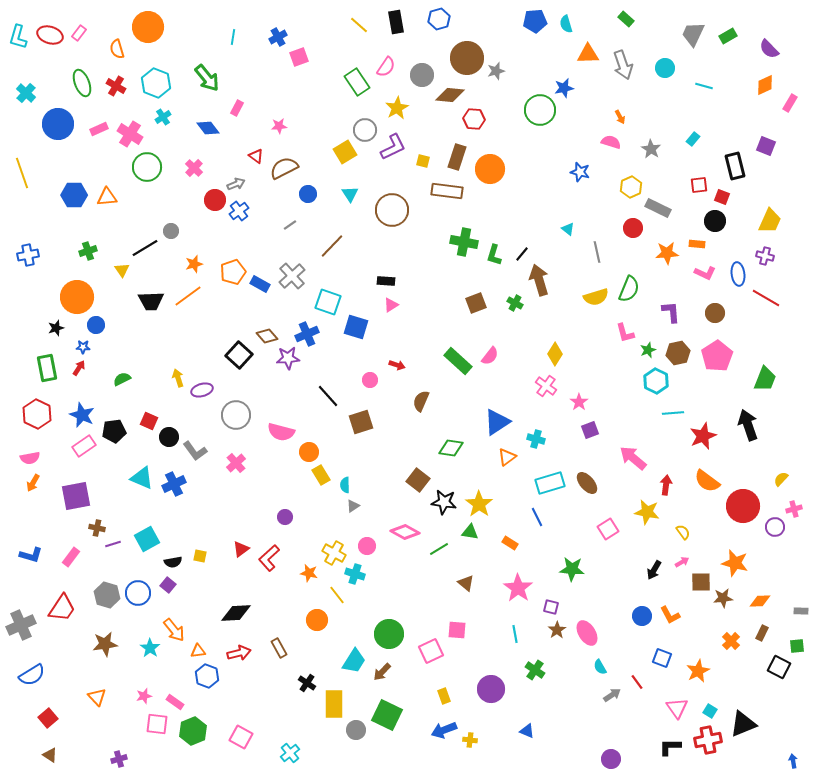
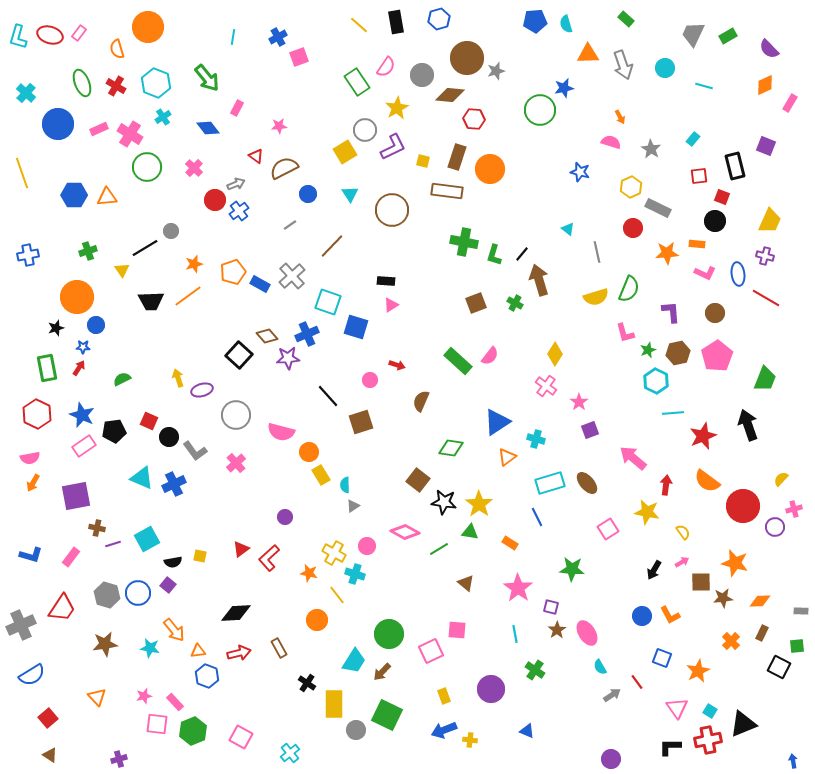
red square at (699, 185): moved 9 px up
cyan star at (150, 648): rotated 24 degrees counterclockwise
pink rectangle at (175, 702): rotated 12 degrees clockwise
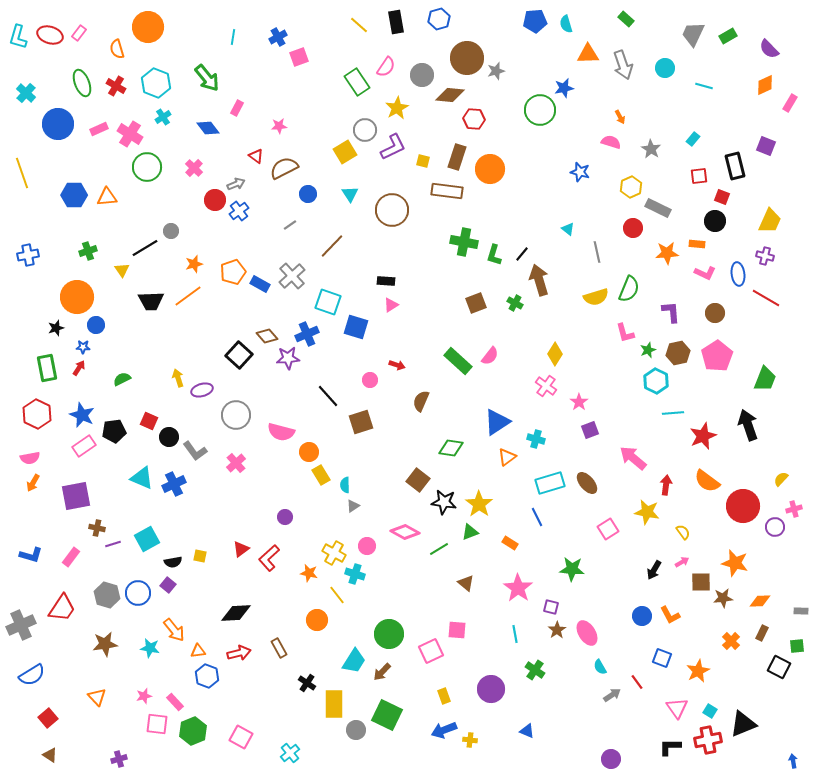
green triangle at (470, 532): rotated 30 degrees counterclockwise
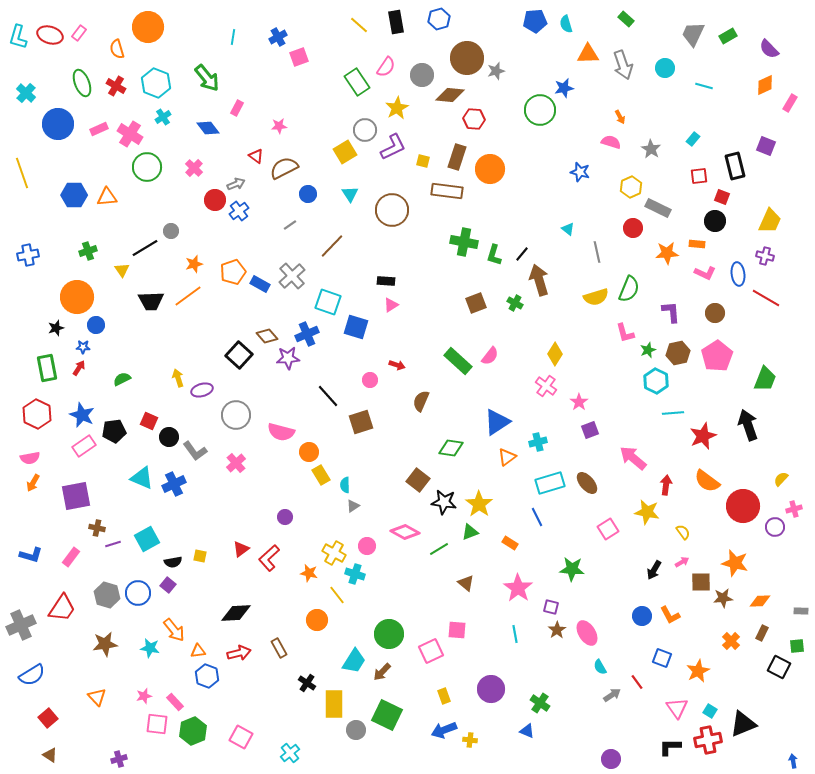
cyan cross at (536, 439): moved 2 px right, 3 px down; rotated 30 degrees counterclockwise
green cross at (535, 670): moved 5 px right, 33 px down
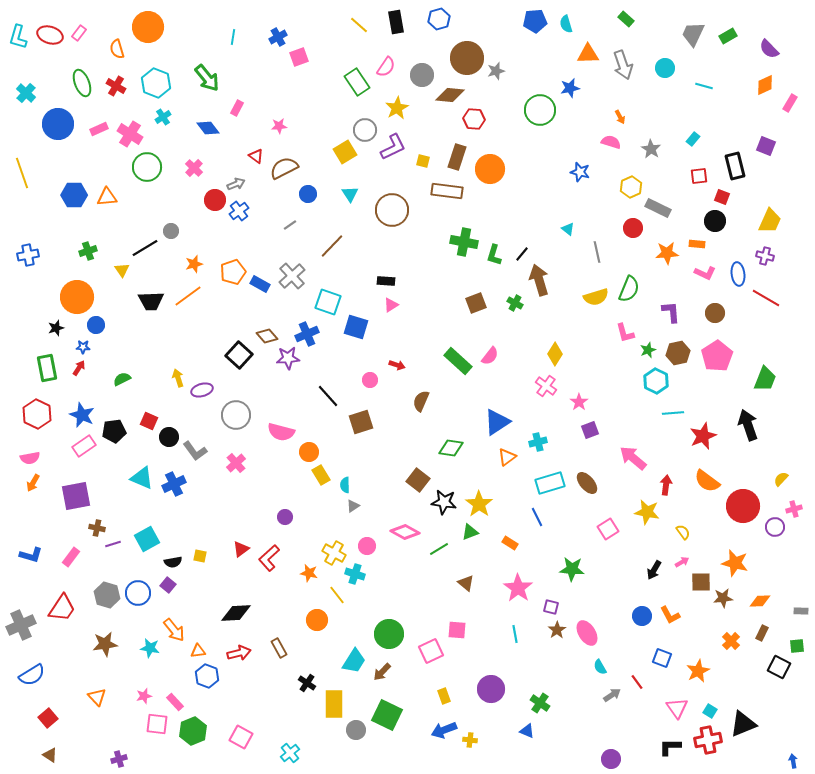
blue star at (564, 88): moved 6 px right
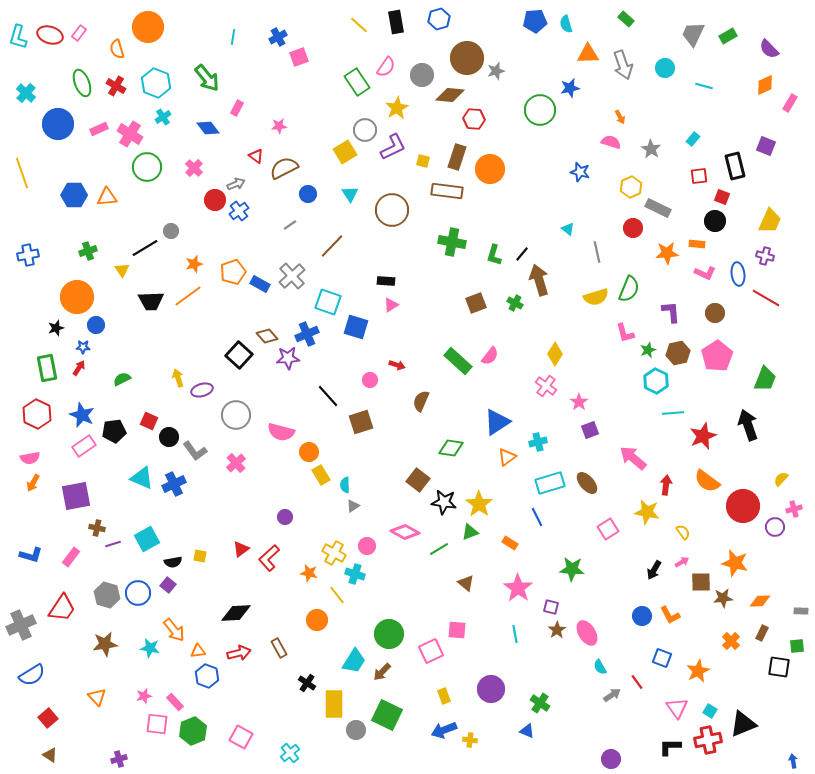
green cross at (464, 242): moved 12 px left
black square at (779, 667): rotated 20 degrees counterclockwise
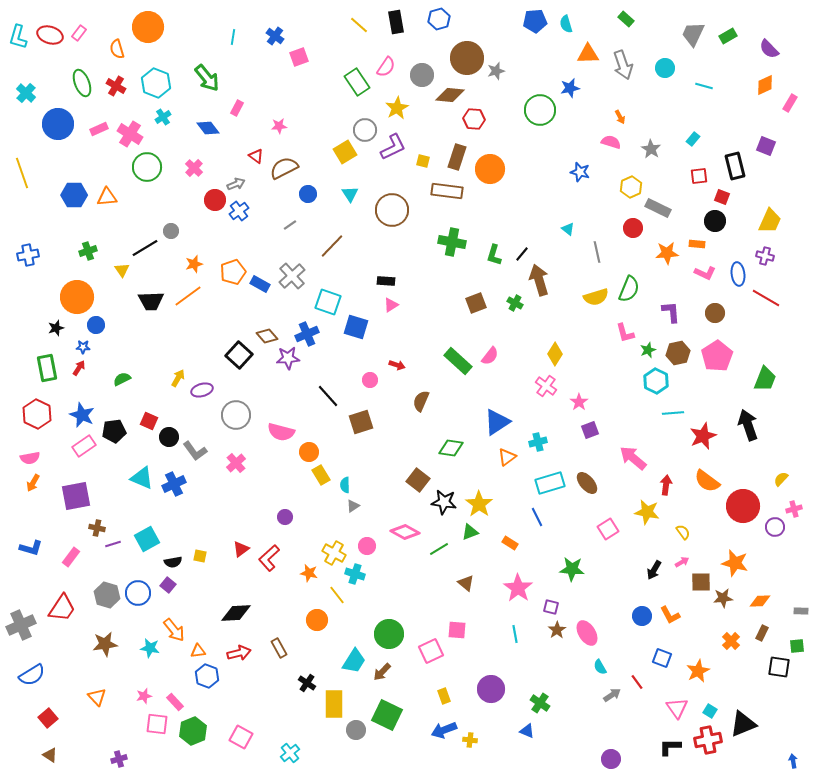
blue cross at (278, 37): moved 3 px left, 1 px up; rotated 24 degrees counterclockwise
yellow arrow at (178, 378): rotated 48 degrees clockwise
blue L-shape at (31, 555): moved 7 px up
